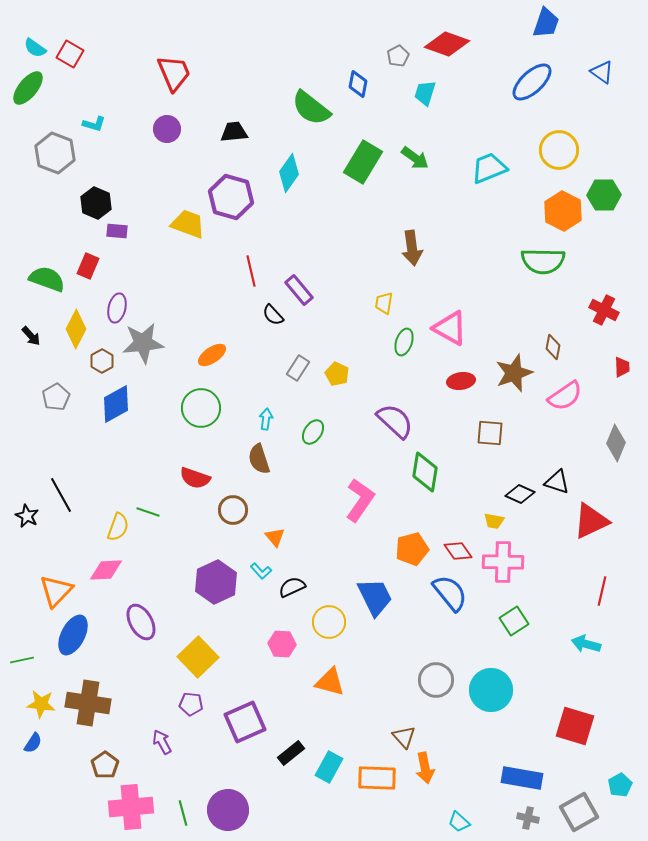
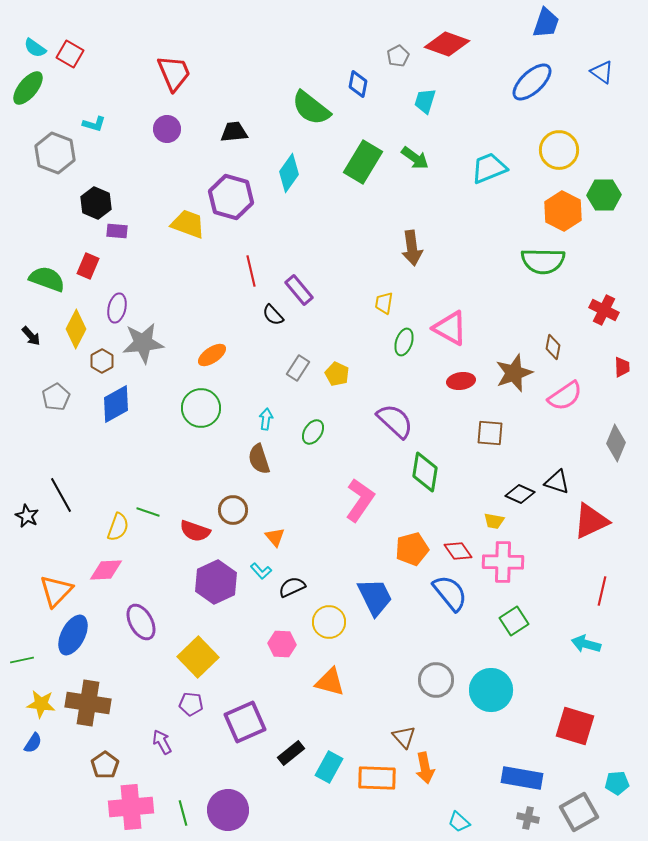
cyan trapezoid at (425, 93): moved 8 px down
red semicircle at (195, 478): moved 53 px down
cyan pentagon at (620, 785): moved 3 px left, 2 px up; rotated 25 degrees clockwise
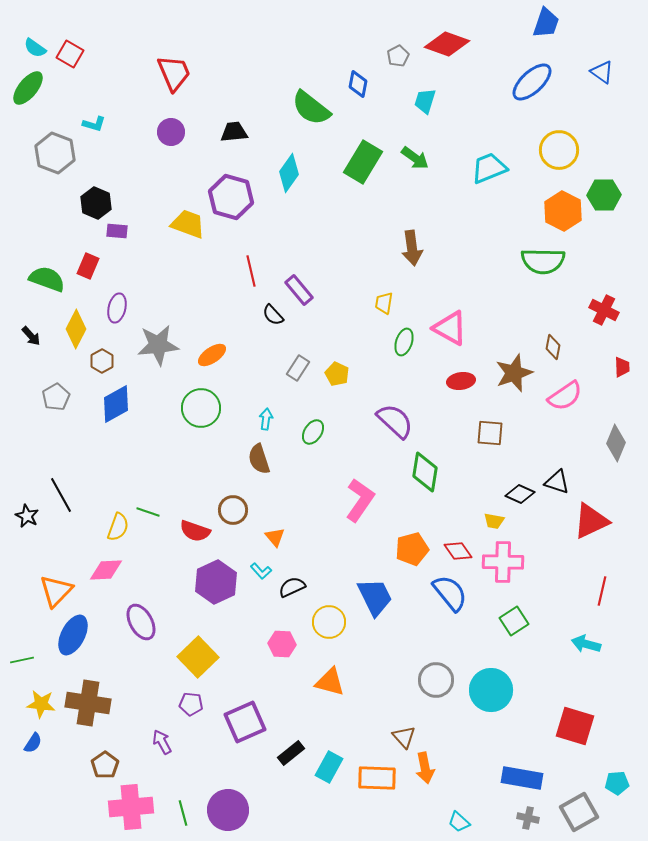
purple circle at (167, 129): moved 4 px right, 3 px down
gray star at (143, 343): moved 15 px right, 2 px down
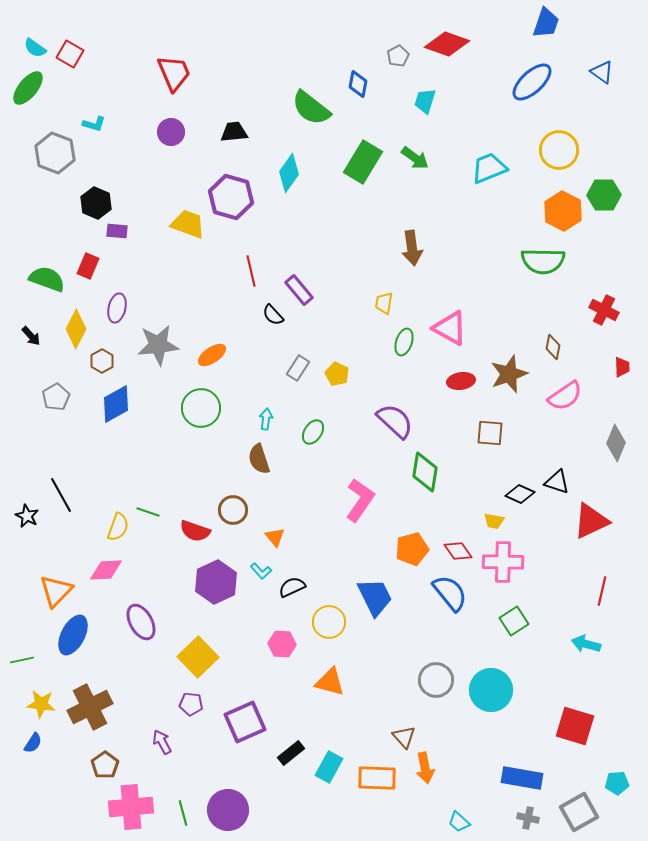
brown star at (514, 373): moved 5 px left, 1 px down
brown cross at (88, 703): moved 2 px right, 4 px down; rotated 36 degrees counterclockwise
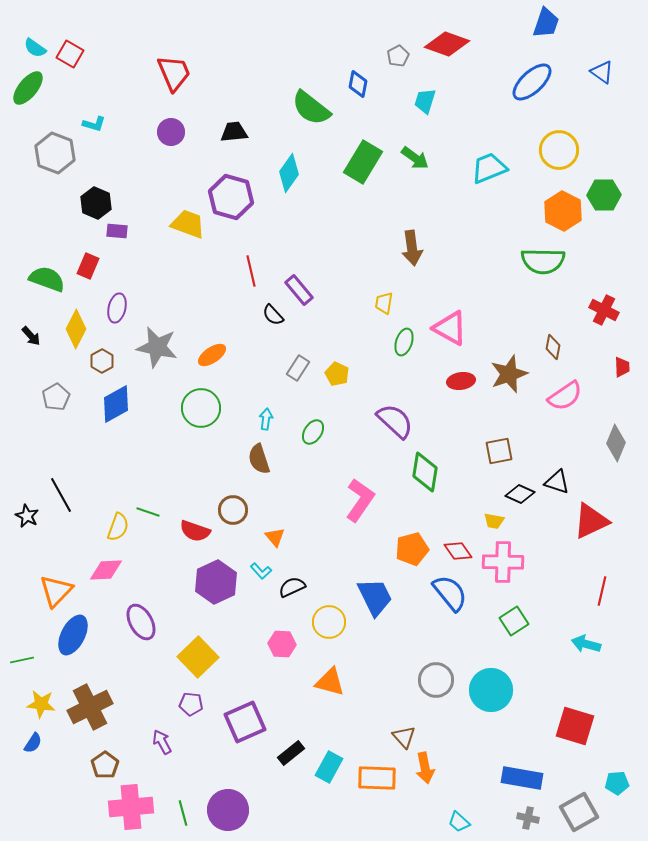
gray star at (158, 345): moved 1 px left, 2 px down; rotated 18 degrees clockwise
brown square at (490, 433): moved 9 px right, 18 px down; rotated 16 degrees counterclockwise
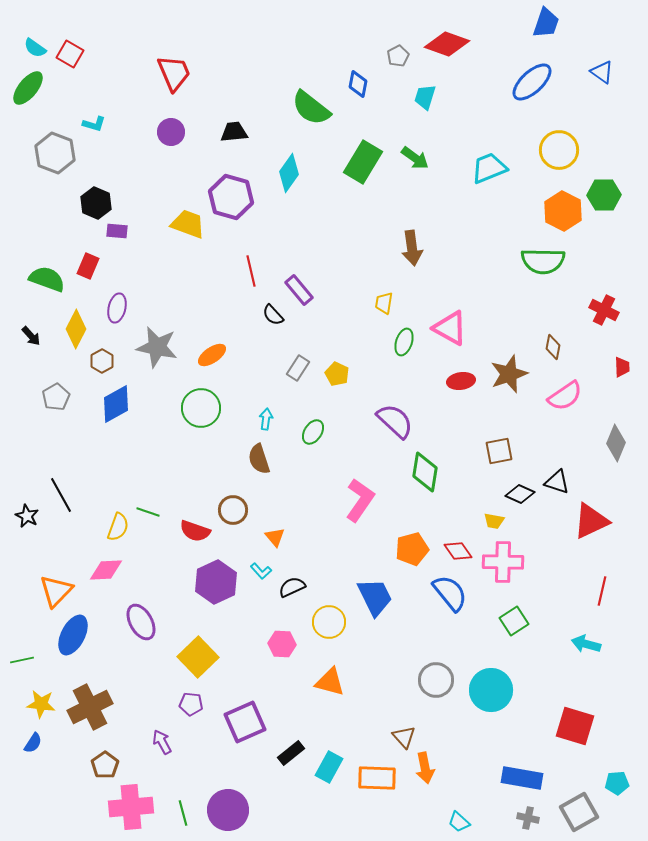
cyan trapezoid at (425, 101): moved 4 px up
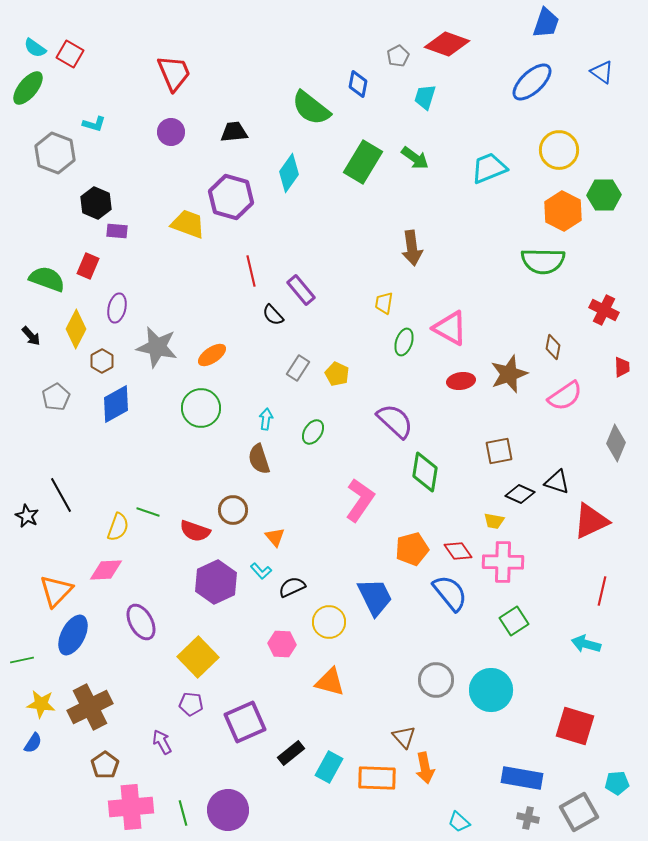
purple rectangle at (299, 290): moved 2 px right
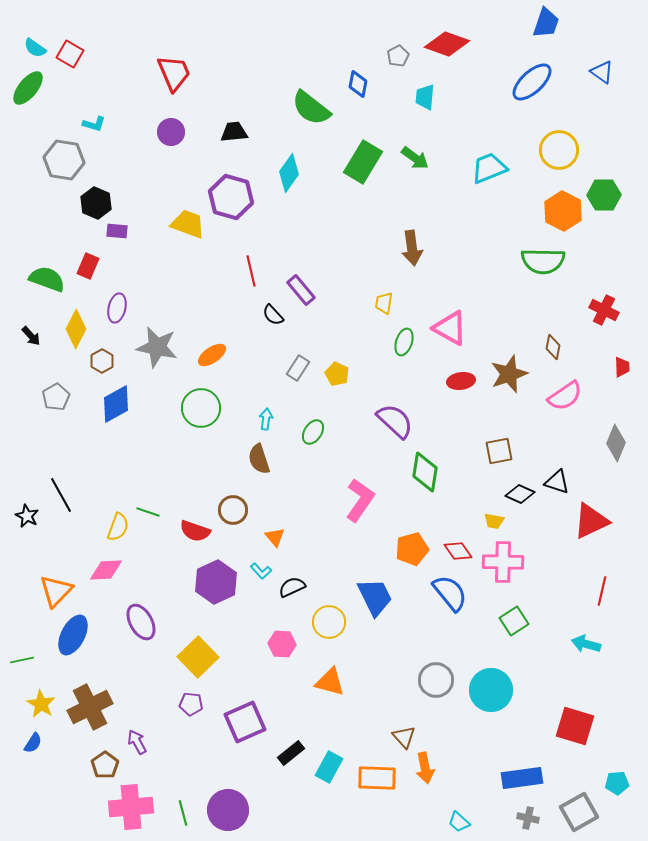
cyan trapezoid at (425, 97): rotated 12 degrees counterclockwise
gray hexagon at (55, 153): moved 9 px right, 7 px down; rotated 12 degrees counterclockwise
yellow star at (41, 704): rotated 24 degrees clockwise
purple arrow at (162, 742): moved 25 px left
blue rectangle at (522, 778): rotated 18 degrees counterclockwise
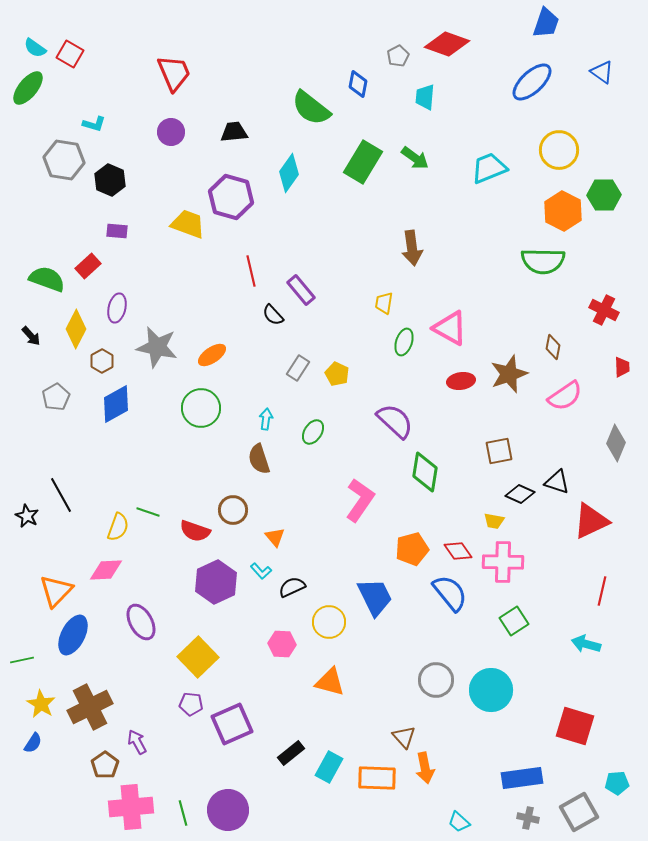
black hexagon at (96, 203): moved 14 px right, 23 px up
red rectangle at (88, 266): rotated 25 degrees clockwise
purple square at (245, 722): moved 13 px left, 2 px down
